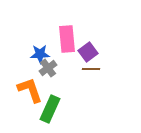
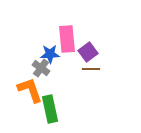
blue star: moved 10 px right
gray cross: moved 7 px left; rotated 18 degrees counterclockwise
green rectangle: rotated 36 degrees counterclockwise
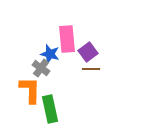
blue star: rotated 18 degrees clockwise
orange L-shape: rotated 20 degrees clockwise
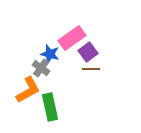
pink rectangle: moved 5 px right, 1 px up; rotated 60 degrees clockwise
orange L-shape: moved 2 px left; rotated 60 degrees clockwise
green rectangle: moved 2 px up
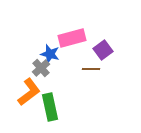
pink rectangle: rotated 20 degrees clockwise
purple square: moved 15 px right, 2 px up
gray cross: rotated 12 degrees clockwise
orange L-shape: moved 1 px right, 2 px down; rotated 8 degrees counterclockwise
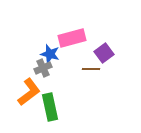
purple square: moved 1 px right, 3 px down
gray cross: moved 2 px right; rotated 18 degrees clockwise
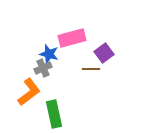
blue star: moved 1 px left
green rectangle: moved 4 px right, 7 px down
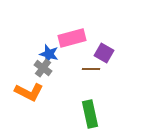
purple square: rotated 24 degrees counterclockwise
gray cross: rotated 30 degrees counterclockwise
orange L-shape: rotated 64 degrees clockwise
green rectangle: moved 36 px right
